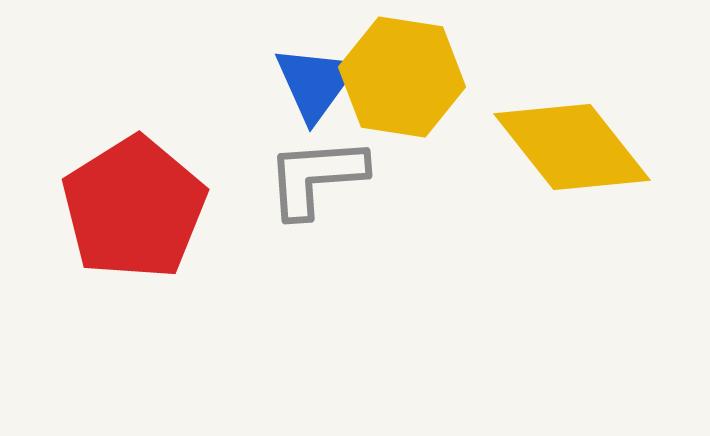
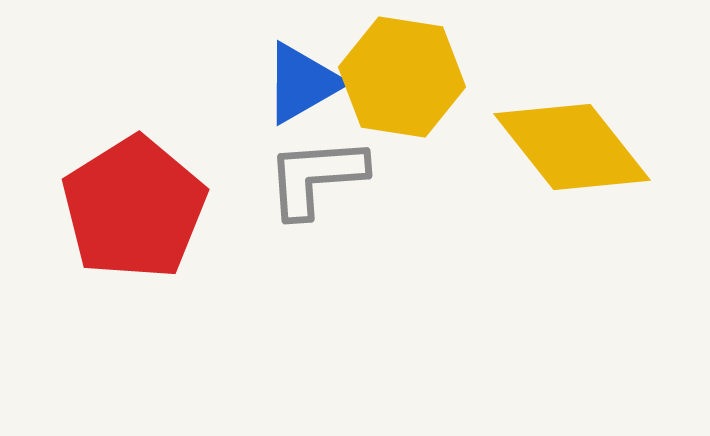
blue triangle: moved 13 px left; rotated 24 degrees clockwise
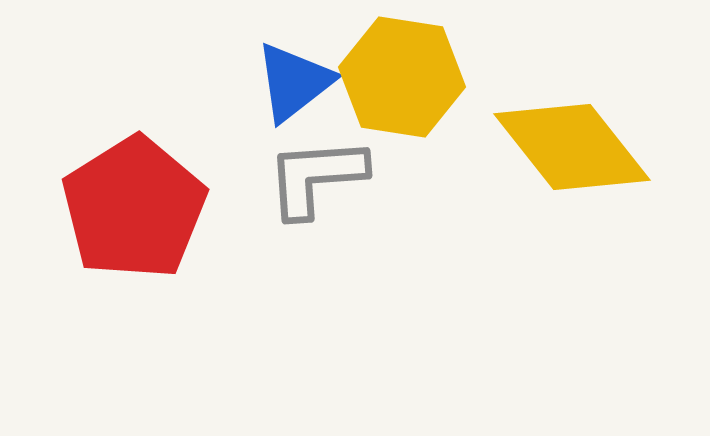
blue triangle: moved 8 px left, 1 px up; rotated 8 degrees counterclockwise
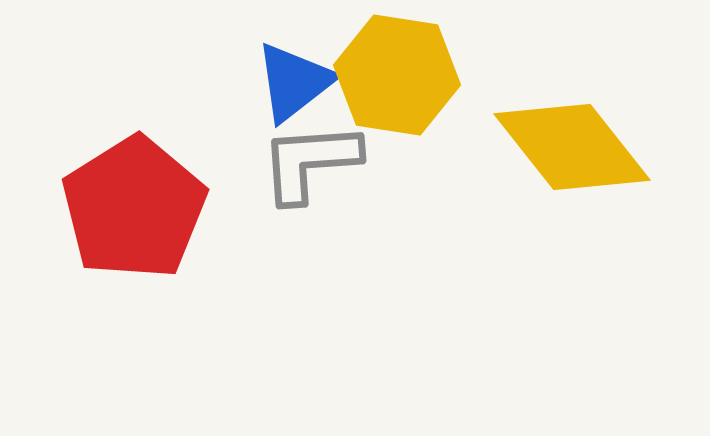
yellow hexagon: moved 5 px left, 2 px up
gray L-shape: moved 6 px left, 15 px up
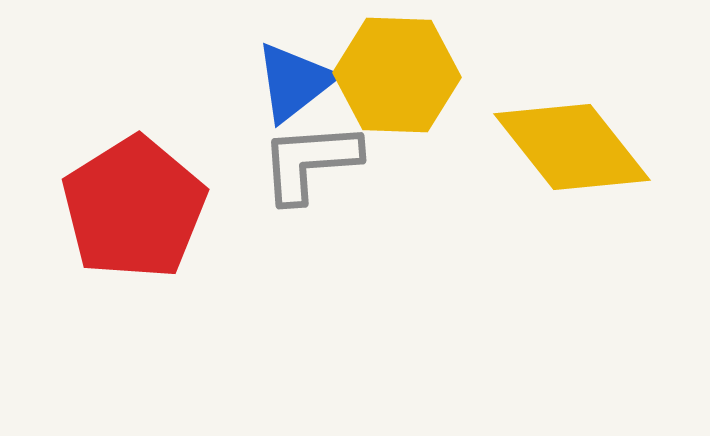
yellow hexagon: rotated 7 degrees counterclockwise
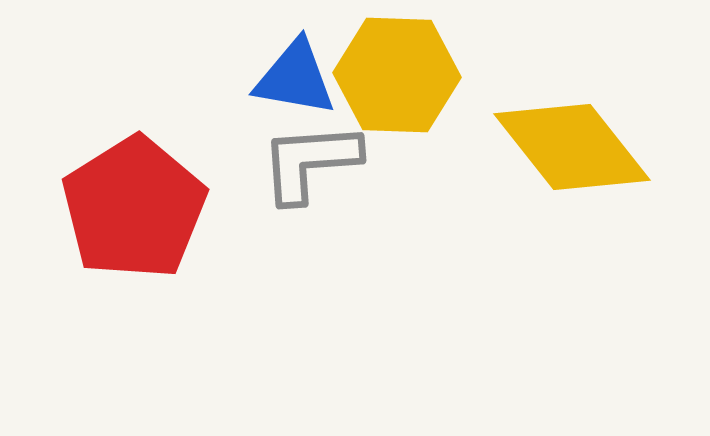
blue triangle: moved 1 px right, 4 px up; rotated 48 degrees clockwise
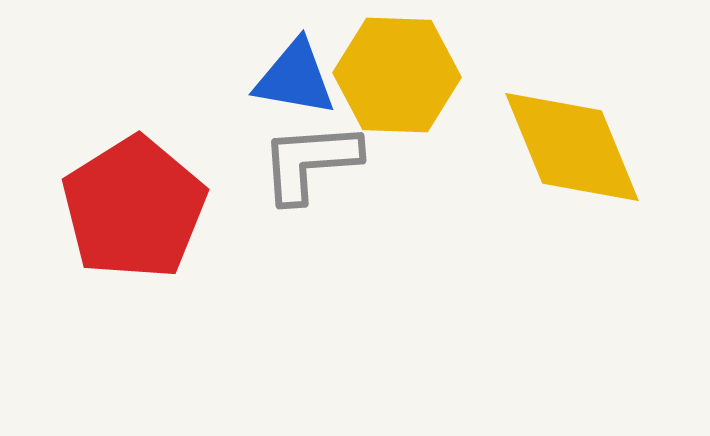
yellow diamond: rotated 16 degrees clockwise
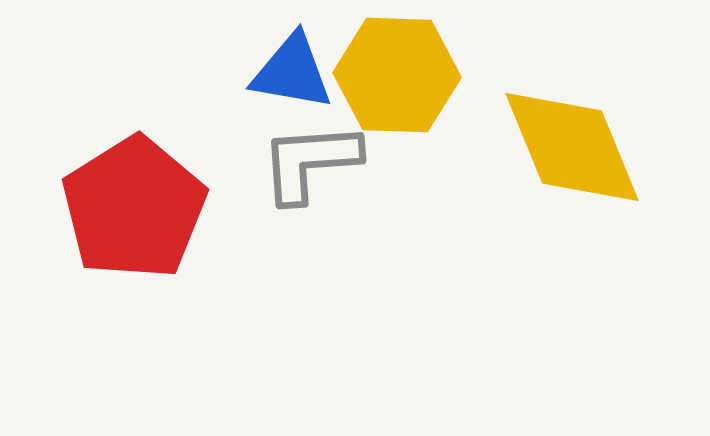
blue triangle: moved 3 px left, 6 px up
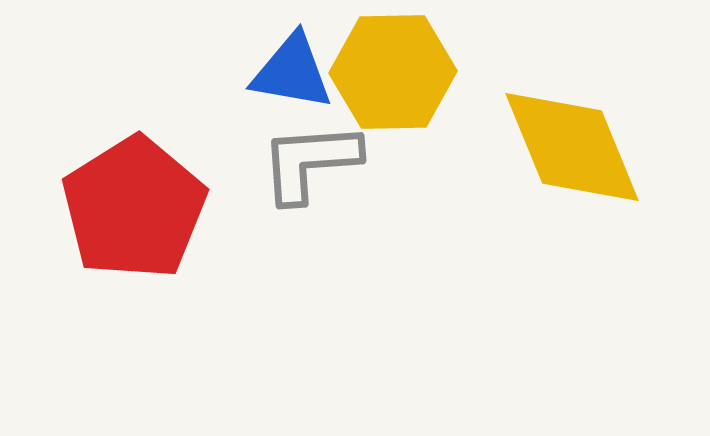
yellow hexagon: moved 4 px left, 3 px up; rotated 3 degrees counterclockwise
